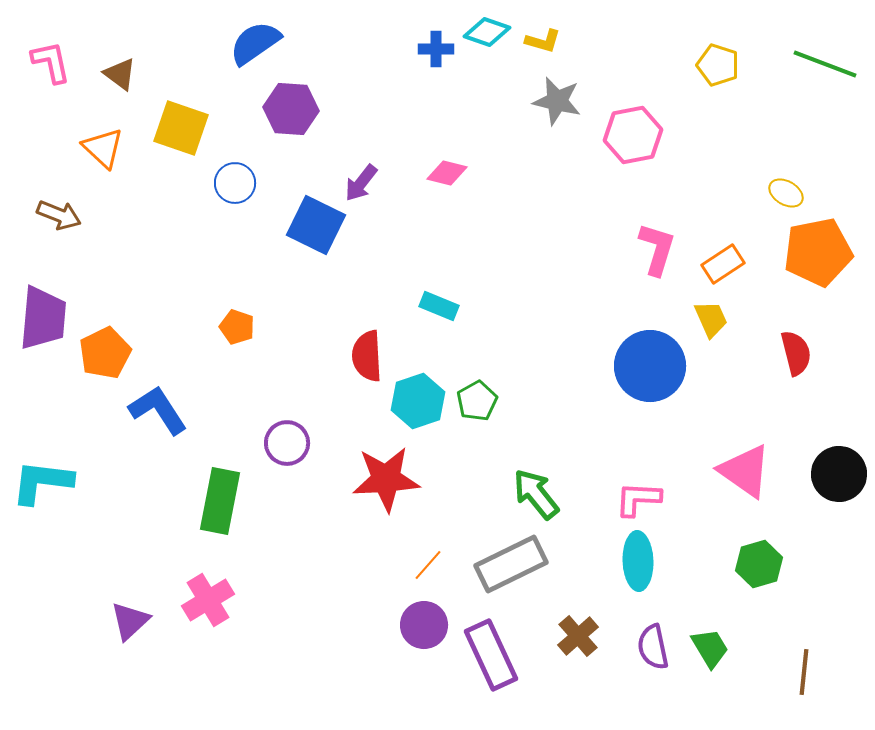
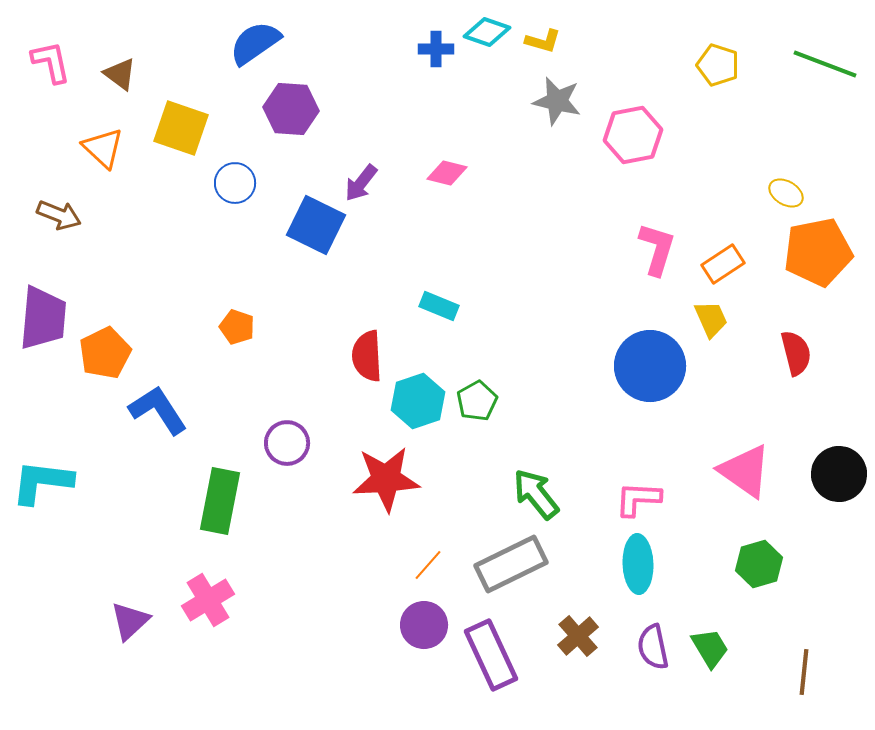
cyan ellipse at (638, 561): moved 3 px down
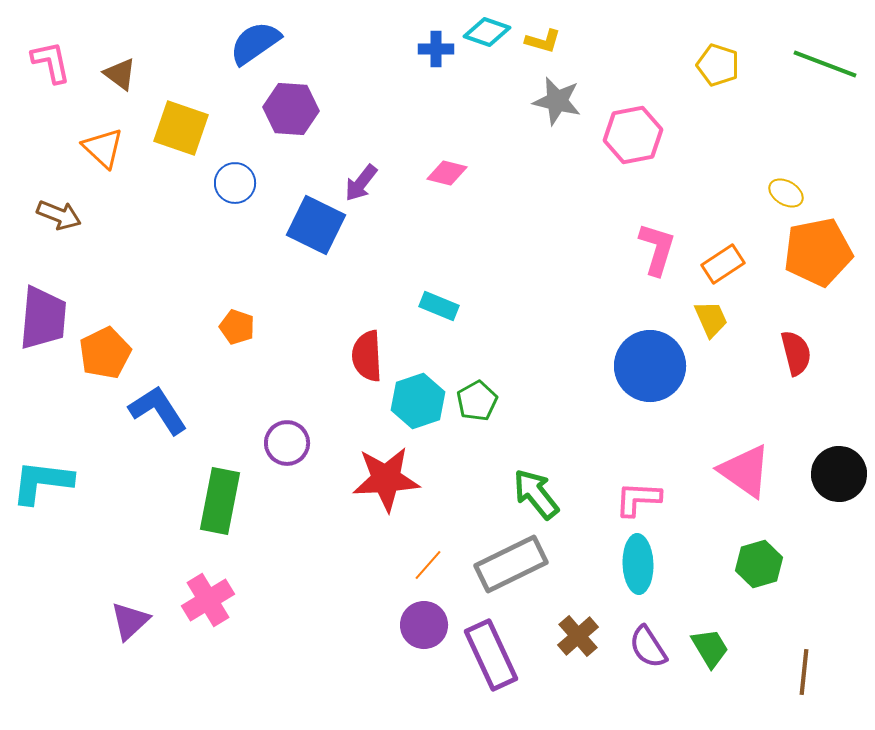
purple semicircle at (653, 647): moved 5 px left; rotated 21 degrees counterclockwise
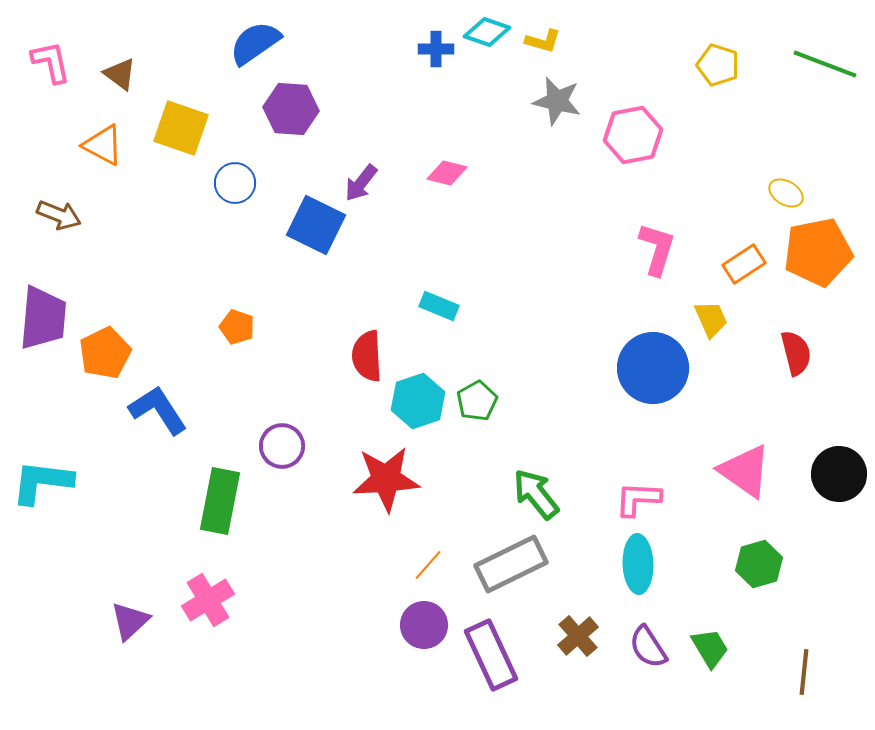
orange triangle at (103, 148): moved 3 px up; rotated 15 degrees counterclockwise
orange rectangle at (723, 264): moved 21 px right
blue circle at (650, 366): moved 3 px right, 2 px down
purple circle at (287, 443): moved 5 px left, 3 px down
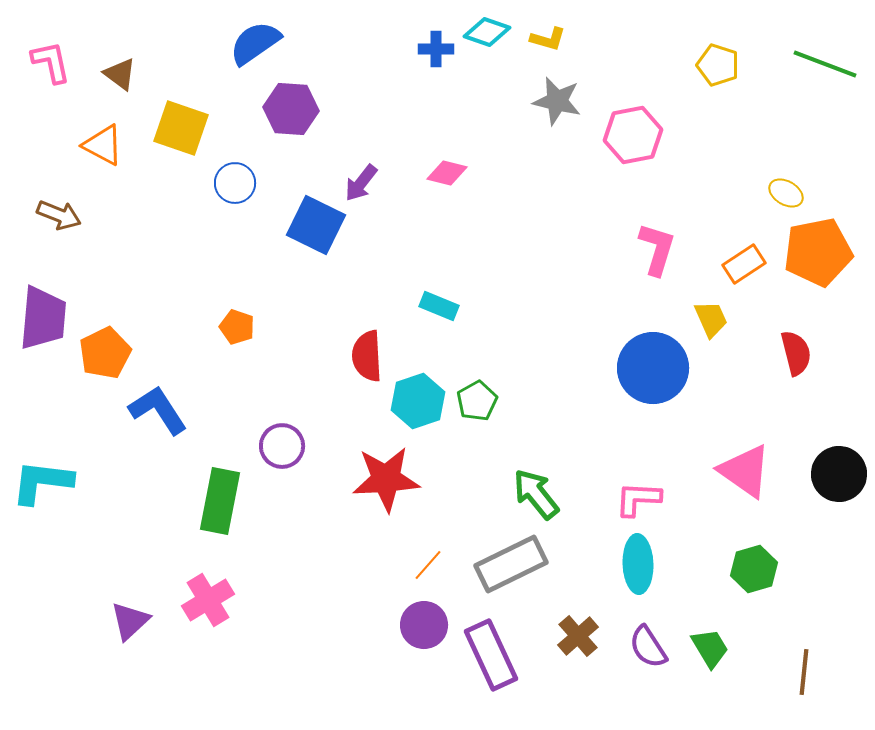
yellow L-shape at (543, 41): moved 5 px right, 2 px up
green hexagon at (759, 564): moved 5 px left, 5 px down
